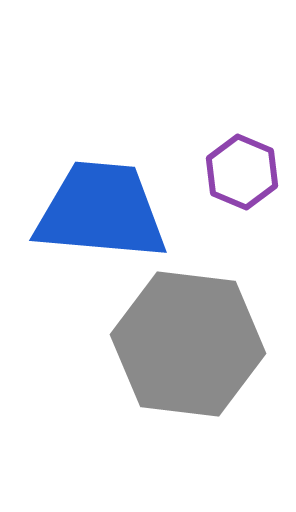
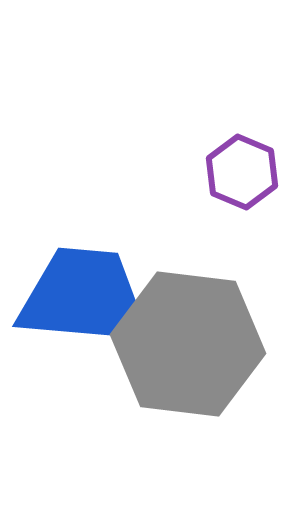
blue trapezoid: moved 17 px left, 86 px down
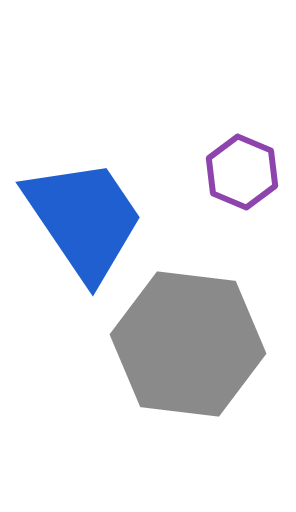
blue trapezoid: moved 78 px up; rotated 51 degrees clockwise
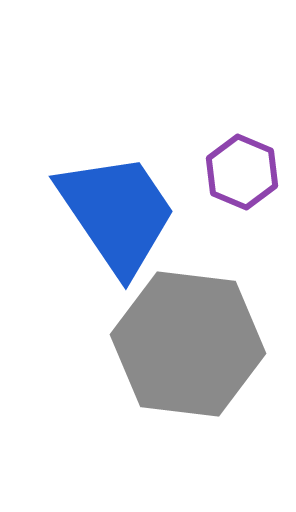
blue trapezoid: moved 33 px right, 6 px up
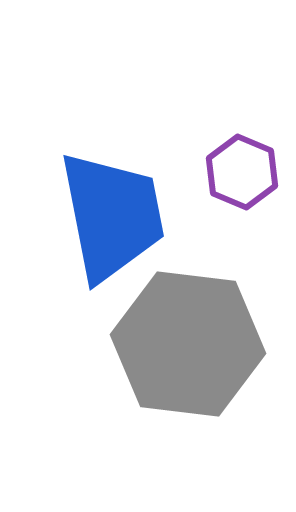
blue trapezoid: moved 5 px left, 3 px down; rotated 23 degrees clockwise
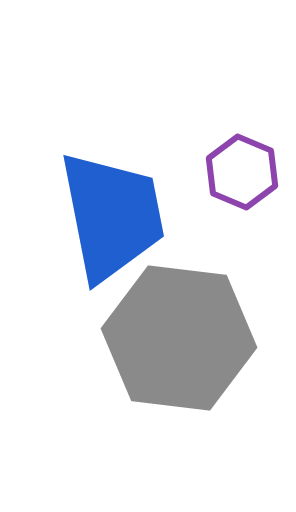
gray hexagon: moved 9 px left, 6 px up
